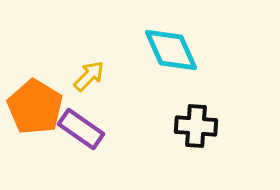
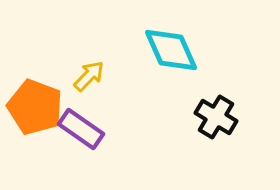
orange pentagon: rotated 10 degrees counterclockwise
black cross: moved 20 px right, 9 px up; rotated 27 degrees clockwise
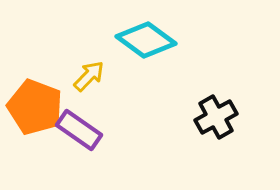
cyan diamond: moved 25 px left, 10 px up; rotated 30 degrees counterclockwise
black cross: rotated 30 degrees clockwise
purple rectangle: moved 2 px left, 1 px down
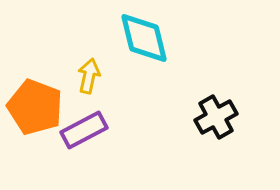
cyan diamond: moved 2 px left, 2 px up; rotated 40 degrees clockwise
yellow arrow: rotated 32 degrees counterclockwise
purple rectangle: moved 5 px right; rotated 63 degrees counterclockwise
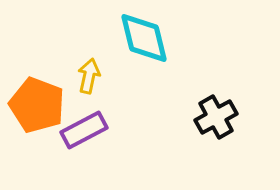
orange pentagon: moved 2 px right, 2 px up
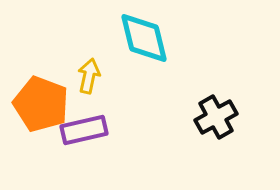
orange pentagon: moved 4 px right, 1 px up
purple rectangle: rotated 15 degrees clockwise
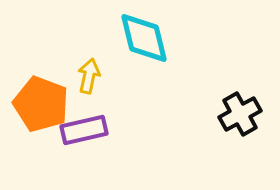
black cross: moved 24 px right, 3 px up
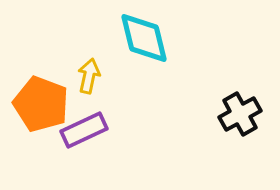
purple rectangle: rotated 12 degrees counterclockwise
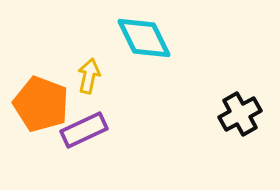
cyan diamond: rotated 12 degrees counterclockwise
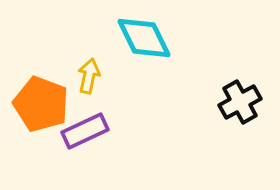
black cross: moved 12 px up
purple rectangle: moved 1 px right, 1 px down
